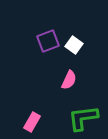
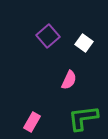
purple square: moved 5 px up; rotated 20 degrees counterclockwise
white square: moved 10 px right, 2 px up
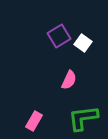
purple square: moved 11 px right; rotated 10 degrees clockwise
white square: moved 1 px left
pink rectangle: moved 2 px right, 1 px up
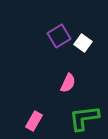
pink semicircle: moved 1 px left, 3 px down
green L-shape: moved 1 px right
